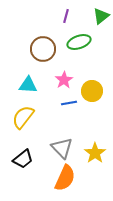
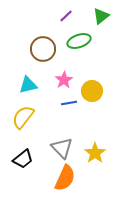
purple line: rotated 32 degrees clockwise
green ellipse: moved 1 px up
cyan triangle: rotated 18 degrees counterclockwise
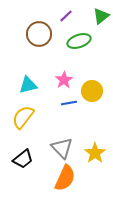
brown circle: moved 4 px left, 15 px up
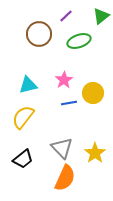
yellow circle: moved 1 px right, 2 px down
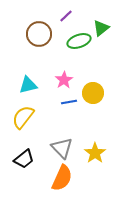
green triangle: moved 12 px down
blue line: moved 1 px up
black trapezoid: moved 1 px right
orange semicircle: moved 3 px left
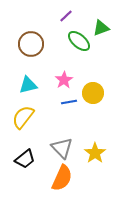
green triangle: rotated 18 degrees clockwise
brown circle: moved 8 px left, 10 px down
green ellipse: rotated 60 degrees clockwise
black trapezoid: moved 1 px right
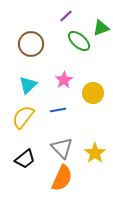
cyan triangle: rotated 30 degrees counterclockwise
blue line: moved 11 px left, 8 px down
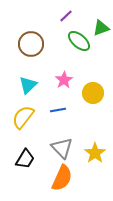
black trapezoid: rotated 20 degrees counterclockwise
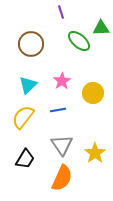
purple line: moved 5 px left, 4 px up; rotated 64 degrees counterclockwise
green triangle: rotated 18 degrees clockwise
pink star: moved 2 px left, 1 px down
gray triangle: moved 3 px up; rotated 10 degrees clockwise
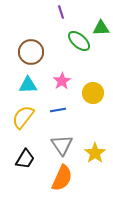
brown circle: moved 8 px down
cyan triangle: rotated 42 degrees clockwise
